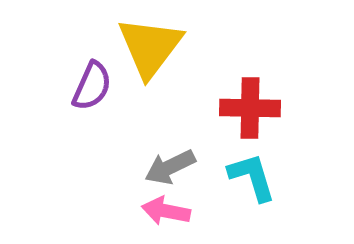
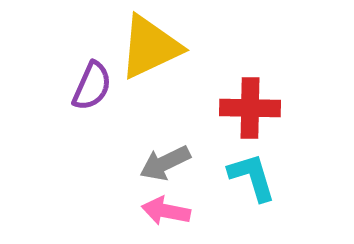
yellow triangle: rotated 28 degrees clockwise
gray arrow: moved 5 px left, 4 px up
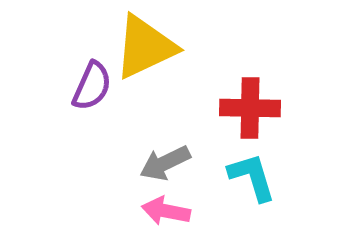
yellow triangle: moved 5 px left
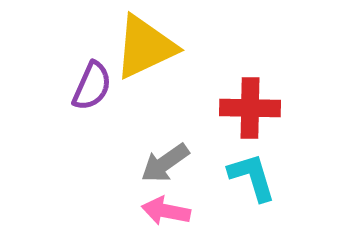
gray arrow: rotated 9 degrees counterclockwise
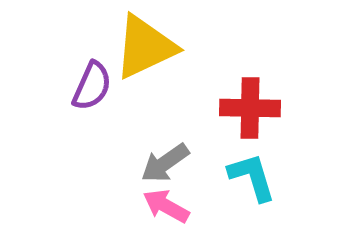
pink arrow: moved 5 px up; rotated 18 degrees clockwise
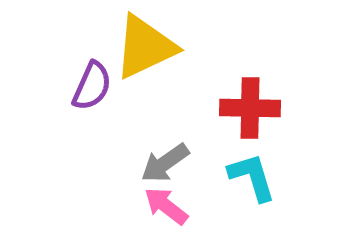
pink arrow: rotated 9 degrees clockwise
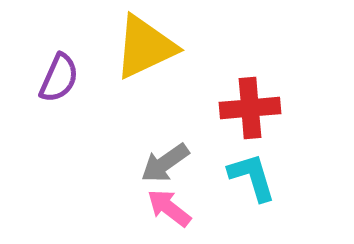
purple semicircle: moved 33 px left, 8 px up
red cross: rotated 6 degrees counterclockwise
pink arrow: moved 3 px right, 2 px down
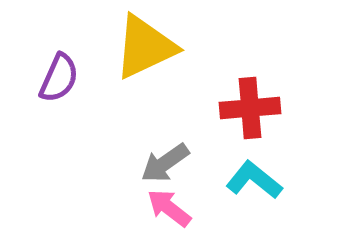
cyan L-shape: moved 2 px right, 3 px down; rotated 34 degrees counterclockwise
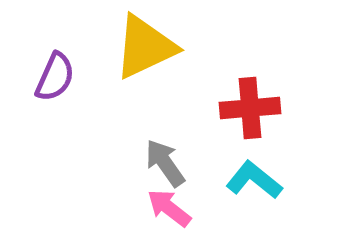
purple semicircle: moved 4 px left, 1 px up
gray arrow: rotated 90 degrees clockwise
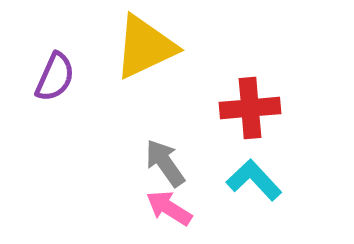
cyan L-shape: rotated 8 degrees clockwise
pink arrow: rotated 6 degrees counterclockwise
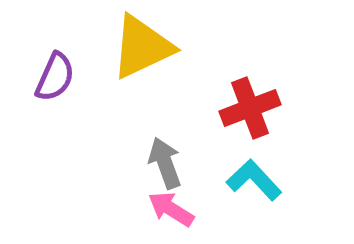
yellow triangle: moved 3 px left
red cross: rotated 16 degrees counterclockwise
gray arrow: rotated 15 degrees clockwise
pink arrow: moved 2 px right, 1 px down
